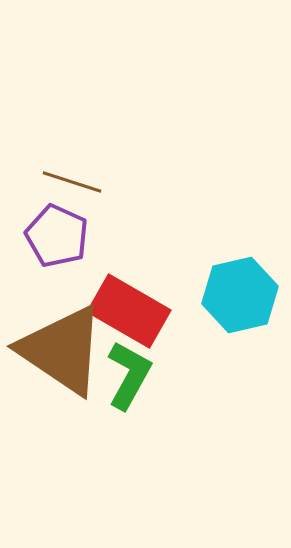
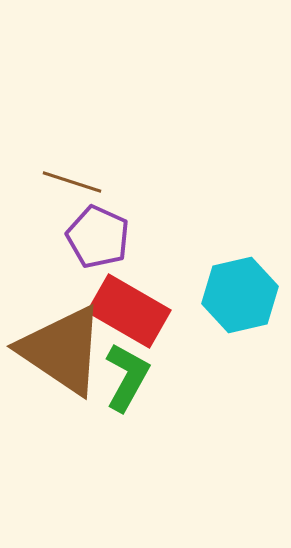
purple pentagon: moved 41 px right, 1 px down
green L-shape: moved 2 px left, 2 px down
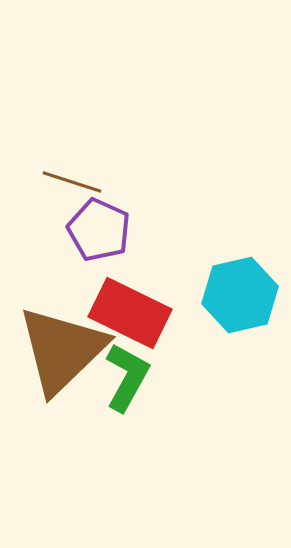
purple pentagon: moved 1 px right, 7 px up
red rectangle: moved 1 px right, 2 px down; rotated 4 degrees counterclockwise
brown triangle: rotated 42 degrees clockwise
